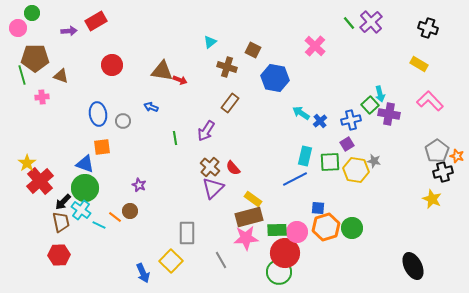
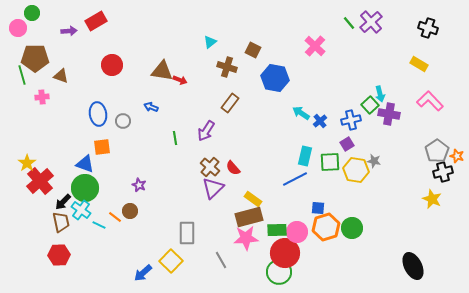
blue arrow at (143, 273): rotated 72 degrees clockwise
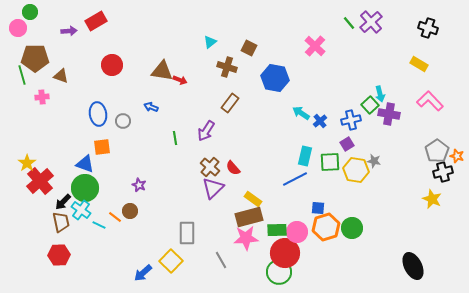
green circle at (32, 13): moved 2 px left, 1 px up
brown square at (253, 50): moved 4 px left, 2 px up
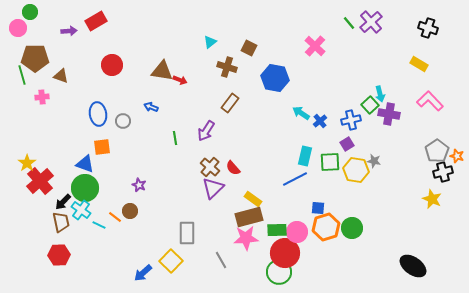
black ellipse at (413, 266): rotated 28 degrees counterclockwise
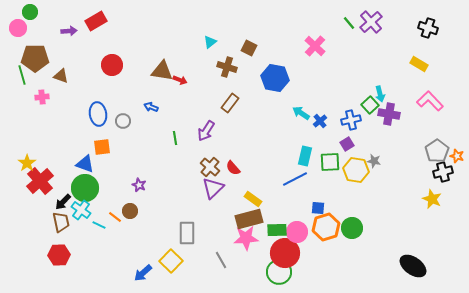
brown rectangle at (249, 217): moved 2 px down
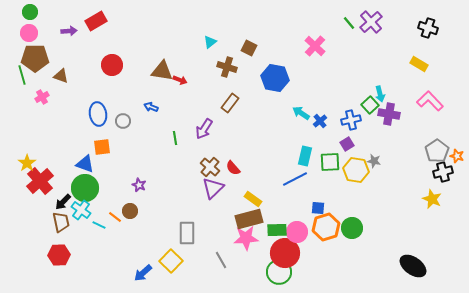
pink circle at (18, 28): moved 11 px right, 5 px down
pink cross at (42, 97): rotated 24 degrees counterclockwise
purple arrow at (206, 131): moved 2 px left, 2 px up
